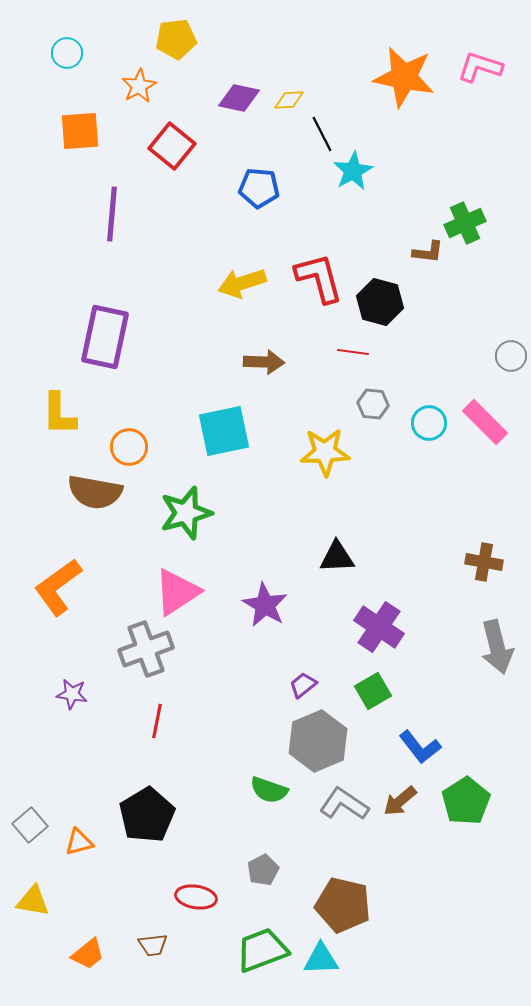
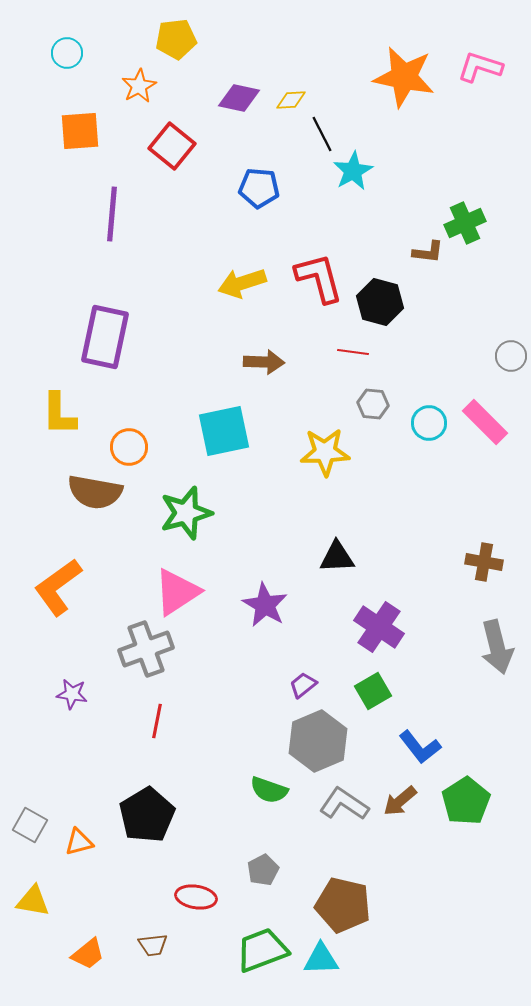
yellow diamond at (289, 100): moved 2 px right
gray square at (30, 825): rotated 20 degrees counterclockwise
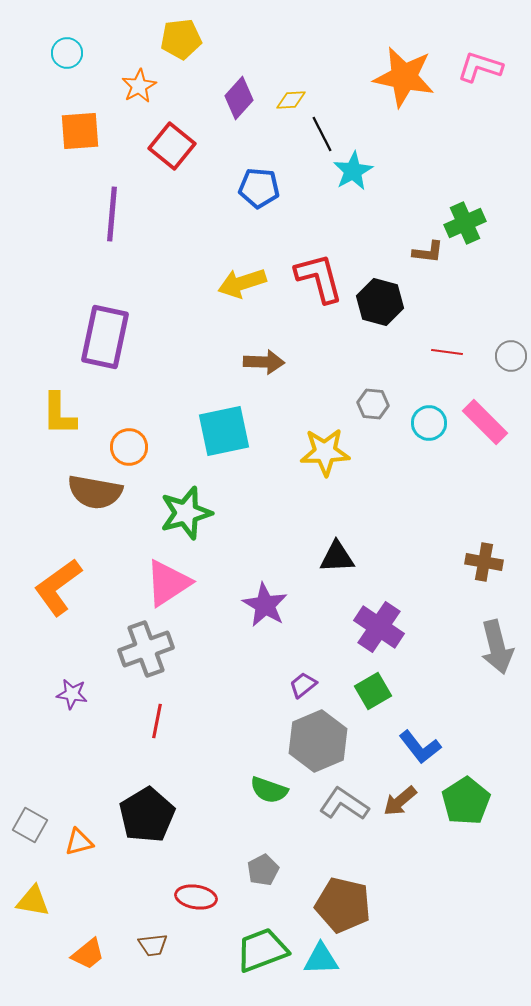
yellow pentagon at (176, 39): moved 5 px right
purple diamond at (239, 98): rotated 60 degrees counterclockwise
red line at (353, 352): moved 94 px right
pink triangle at (177, 592): moved 9 px left, 9 px up
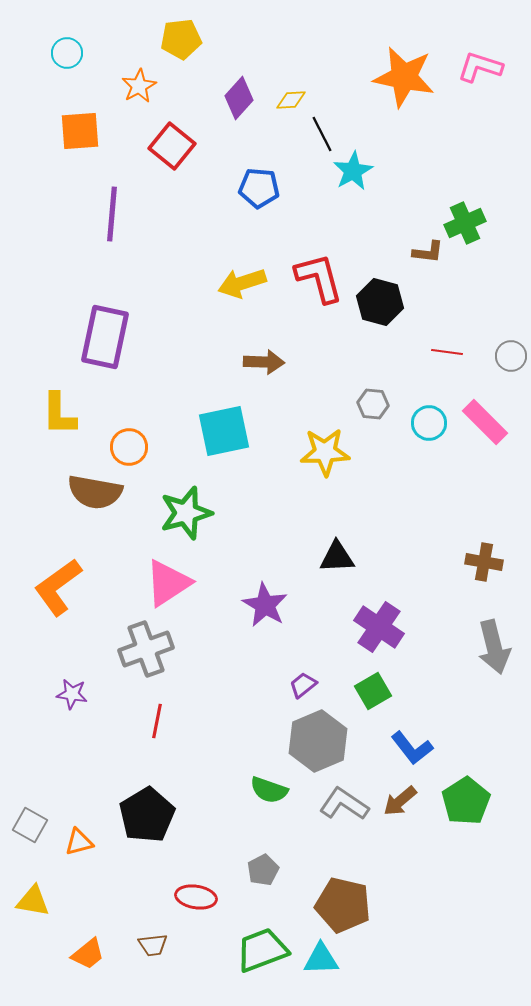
gray arrow at (497, 647): moved 3 px left
blue L-shape at (420, 747): moved 8 px left, 1 px down
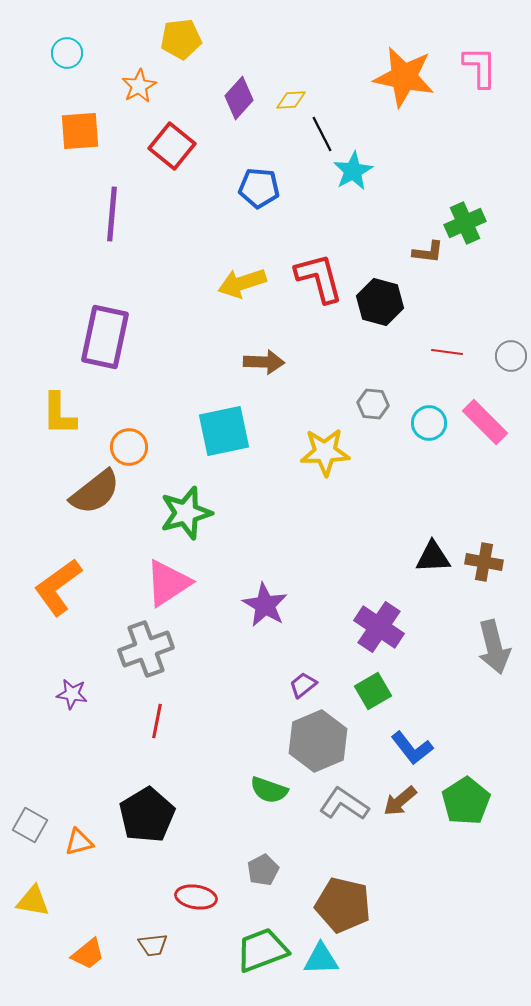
pink L-shape at (480, 67): rotated 72 degrees clockwise
brown semicircle at (95, 492): rotated 48 degrees counterclockwise
black triangle at (337, 557): moved 96 px right
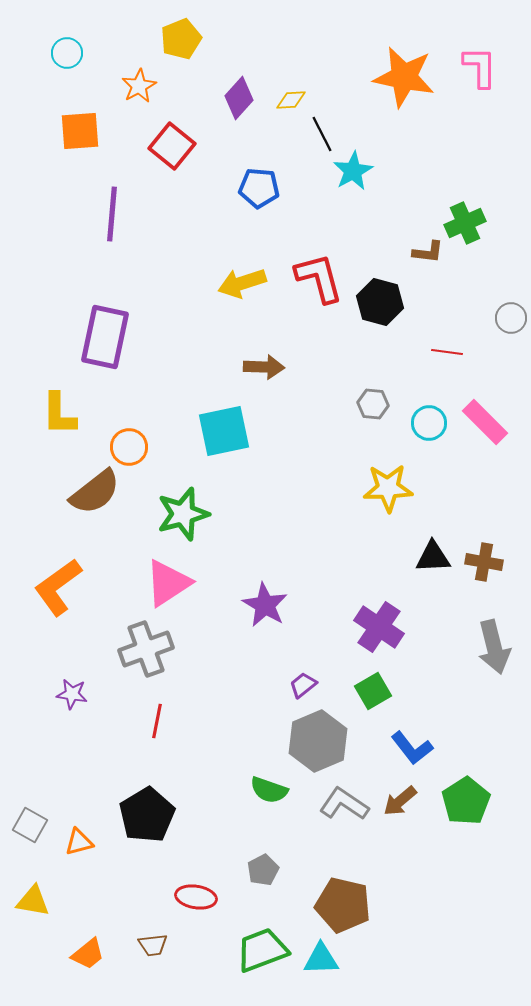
yellow pentagon at (181, 39): rotated 15 degrees counterclockwise
gray circle at (511, 356): moved 38 px up
brown arrow at (264, 362): moved 5 px down
yellow star at (325, 452): moved 63 px right, 36 px down
green star at (186, 513): moved 3 px left, 1 px down
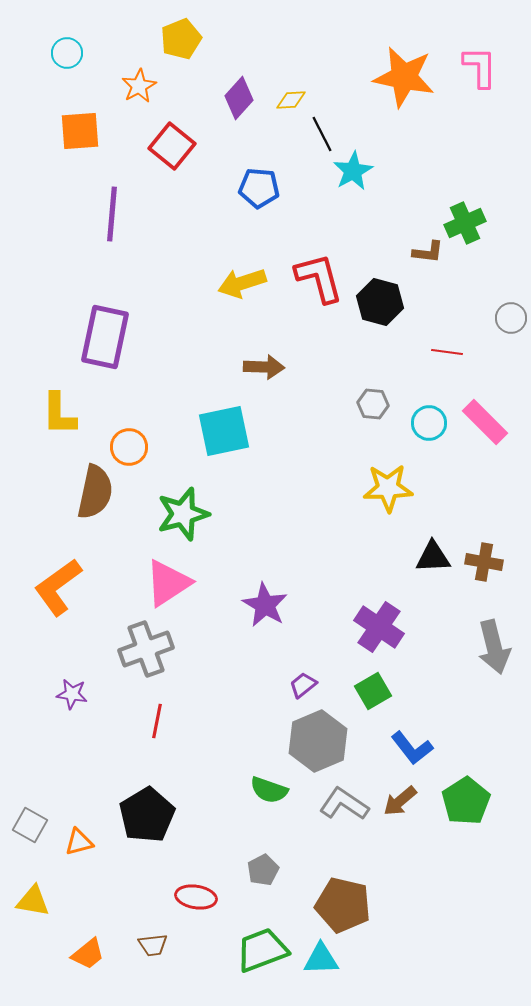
brown semicircle at (95, 492): rotated 40 degrees counterclockwise
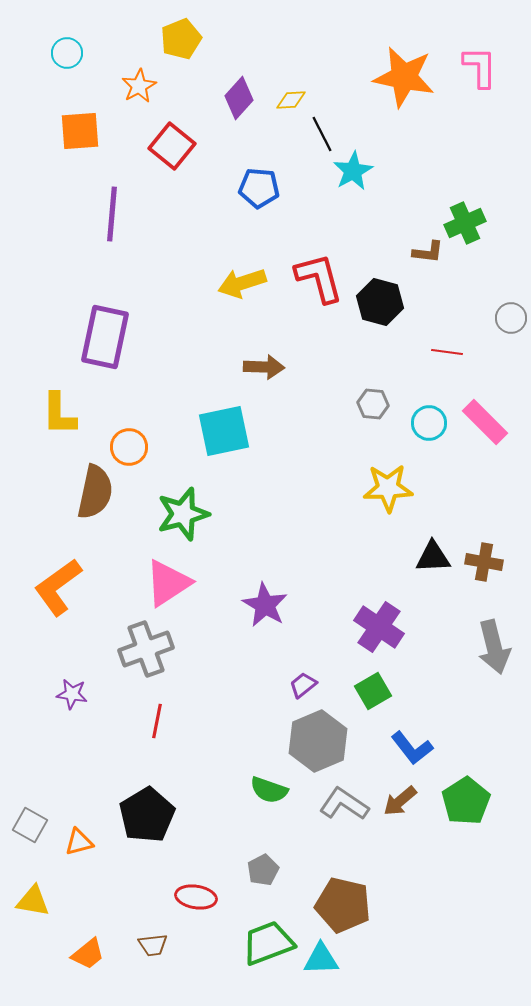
green trapezoid at (262, 950): moved 6 px right, 7 px up
